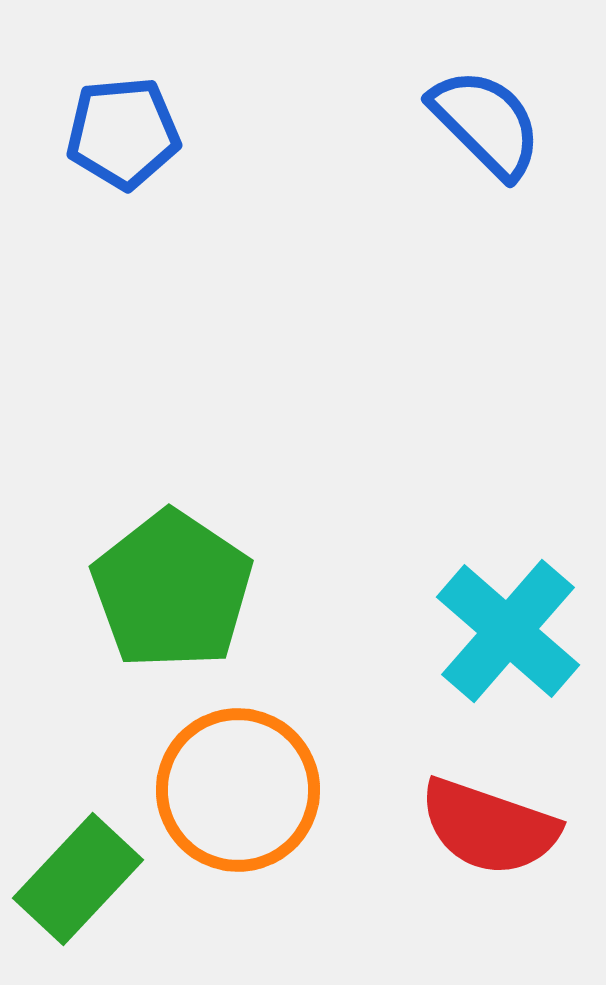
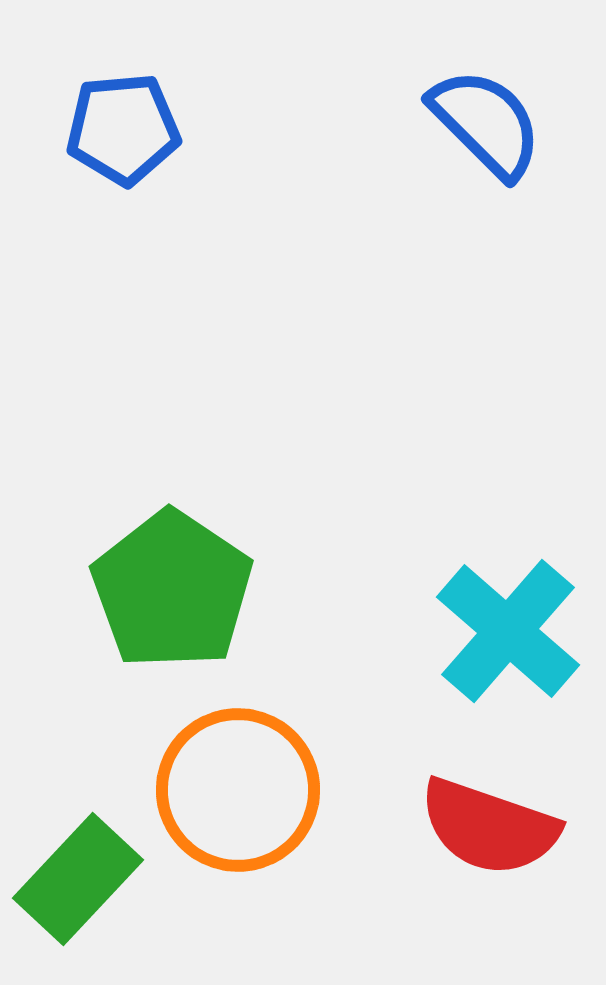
blue pentagon: moved 4 px up
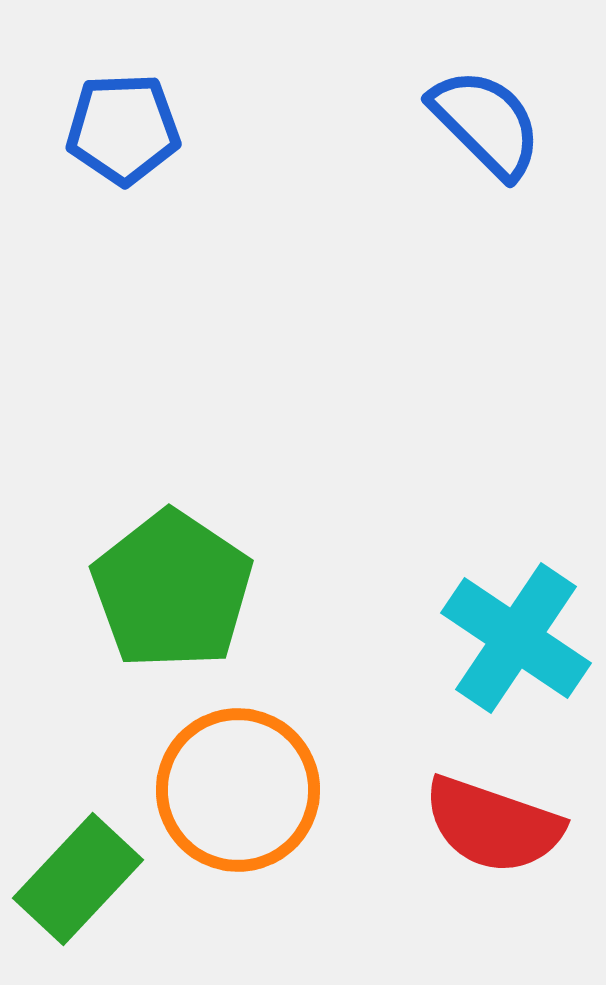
blue pentagon: rotated 3 degrees clockwise
cyan cross: moved 8 px right, 7 px down; rotated 7 degrees counterclockwise
red semicircle: moved 4 px right, 2 px up
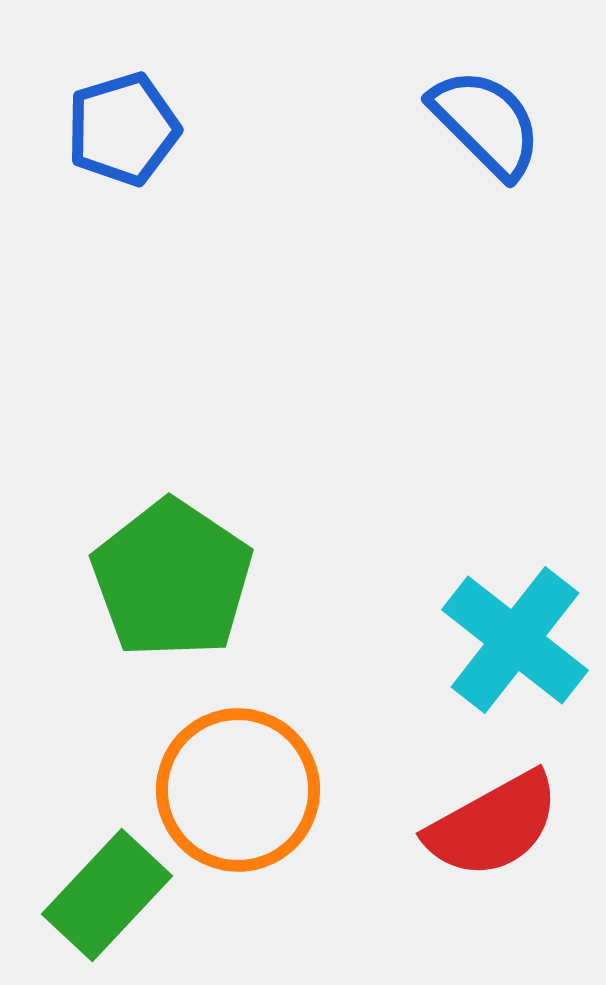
blue pentagon: rotated 15 degrees counterclockwise
green pentagon: moved 11 px up
cyan cross: moved 1 px left, 2 px down; rotated 4 degrees clockwise
red semicircle: rotated 48 degrees counterclockwise
green rectangle: moved 29 px right, 16 px down
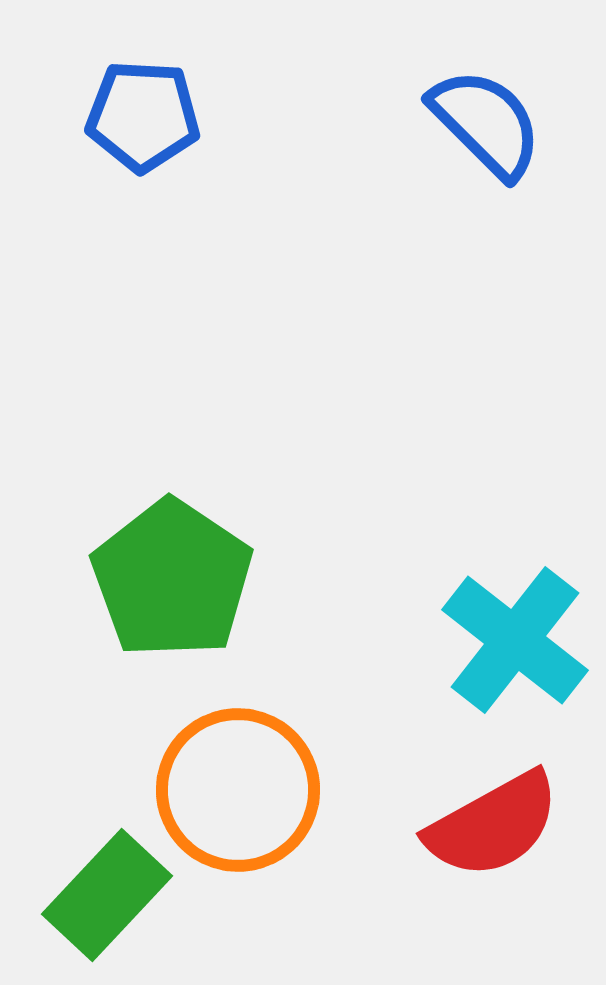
blue pentagon: moved 20 px right, 13 px up; rotated 20 degrees clockwise
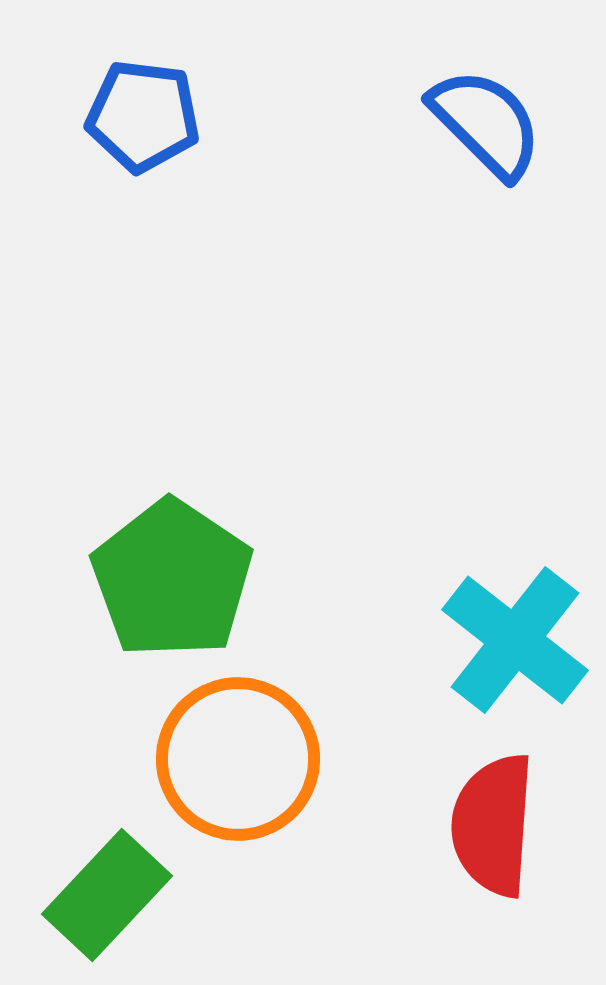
blue pentagon: rotated 4 degrees clockwise
orange circle: moved 31 px up
red semicircle: rotated 123 degrees clockwise
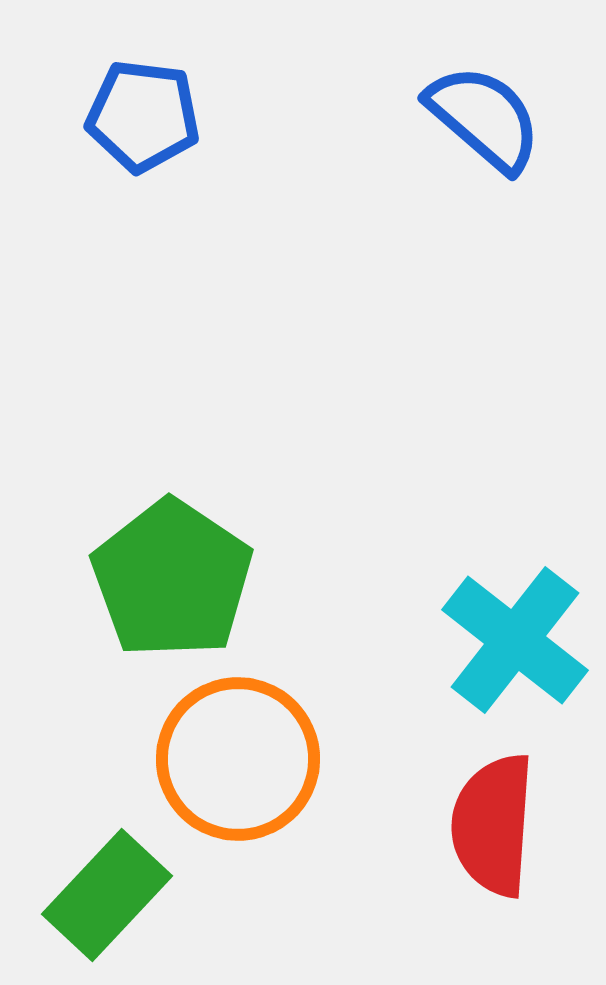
blue semicircle: moved 2 px left, 5 px up; rotated 4 degrees counterclockwise
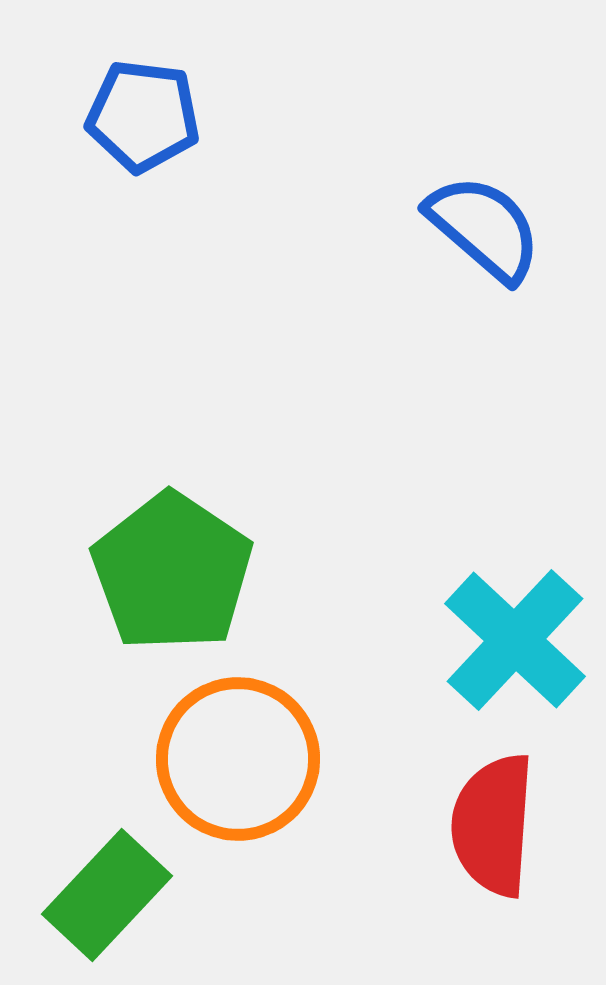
blue semicircle: moved 110 px down
green pentagon: moved 7 px up
cyan cross: rotated 5 degrees clockwise
